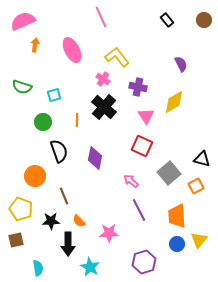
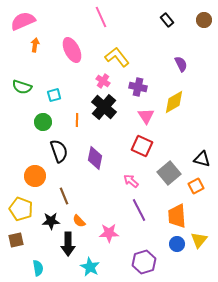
pink cross: moved 2 px down
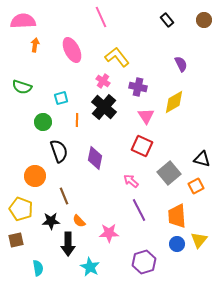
pink semicircle: rotated 20 degrees clockwise
cyan square: moved 7 px right, 3 px down
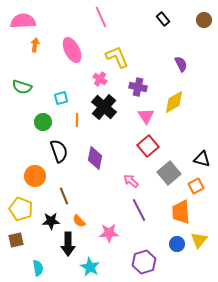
black rectangle: moved 4 px left, 1 px up
yellow L-shape: rotated 15 degrees clockwise
pink cross: moved 3 px left, 2 px up
red square: moved 6 px right; rotated 25 degrees clockwise
orange trapezoid: moved 4 px right, 4 px up
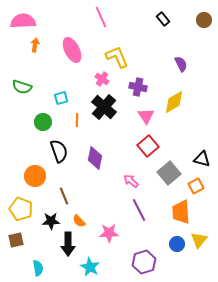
pink cross: moved 2 px right
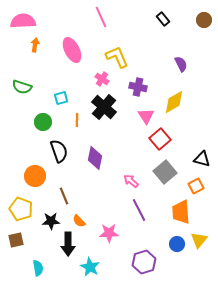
red square: moved 12 px right, 7 px up
gray square: moved 4 px left, 1 px up
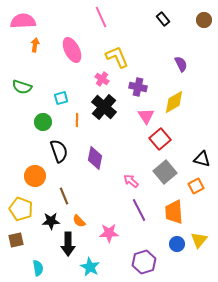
orange trapezoid: moved 7 px left
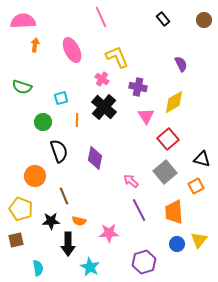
red square: moved 8 px right
orange semicircle: rotated 32 degrees counterclockwise
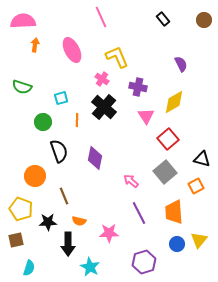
purple line: moved 3 px down
black star: moved 3 px left, 1 px down
cyan semicircle: moved 9 px left; rotated 28 degrees clockwise
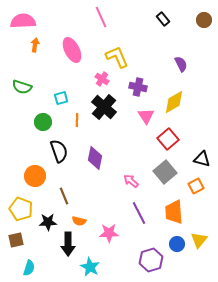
purple hexagon: moved 7 px right, 2 px up
